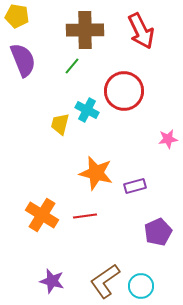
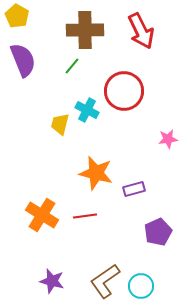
yellow pentagon: rotated 20 degrees clockwise
purple rectangle: moved 1 px left, 3 px down
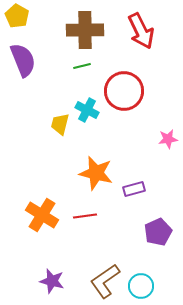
green line: moved 10 px right; rotated 36 degrees clockwise
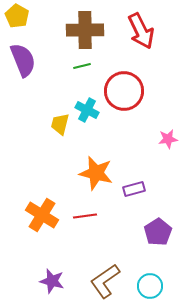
purple pentagon: rotated 8 degrees counterclockwise
cyan circle: moved 9 px right
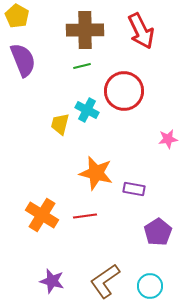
purple rectangle: rotated 25 degrees clockwise
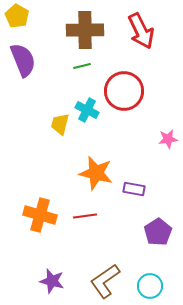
orange cross: moved 2 px left; rotated 16 degrees counterclockwise
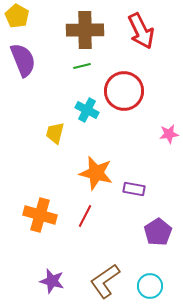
yellow trapezoid: moved 5 px left, 9 px down
pink star: moved 1 px right, 5 px up
red line: rotated 55 degrees counterclockwise
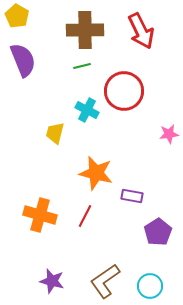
purple rectangle: moved 2 px left, 7 px down
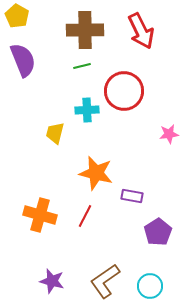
cyan cross: rotated 30 degrees counterclockwise
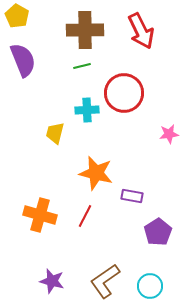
red circle: moved 2 px down
